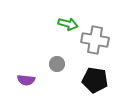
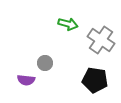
gray cross: moved 6 px right; rotated 24 degrees clockwise
gray circle: moved 12 px left, 1 px up
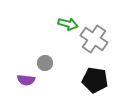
gray cross: moved 7 px left, 1 px up
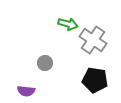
gray cross: moved 1 px left, 1 px down
purple semicircle: moved 11 px down
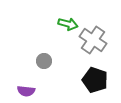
gray circle: moved 1 px left, 2 px up
black pentagon: rotated 10 degrees clockwise
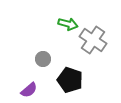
gray circle: moved 1 px left, 2 px up
black pentagon: moved 25 px left
purple semicircle: moved 3 px right, 1 px up; rotated 48 degrees counterclockwise
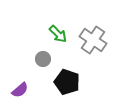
green arrow: moved 10 px left, 10 px down; rotated 30 degrees clockwise
black pentagon: moved 3 px left, 2 px down
purple semicircle: moved 9 px left
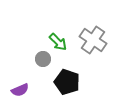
green arrow: moved 8 px down
purple semicircle: rotated 18 degrees clockwise
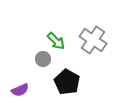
green arrow: moved 2 px left, 1 px up
black pentagon: rotated 10 degrees clockwise
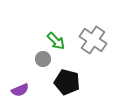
black pentagon: rotated 15 degrees counterclockwise
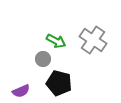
green arrow: rotated 18 degrees counterclockwise
black pentagon: moved 8 px left, 1 px down
purple semicircle: moved 1 px right, 1 px down
